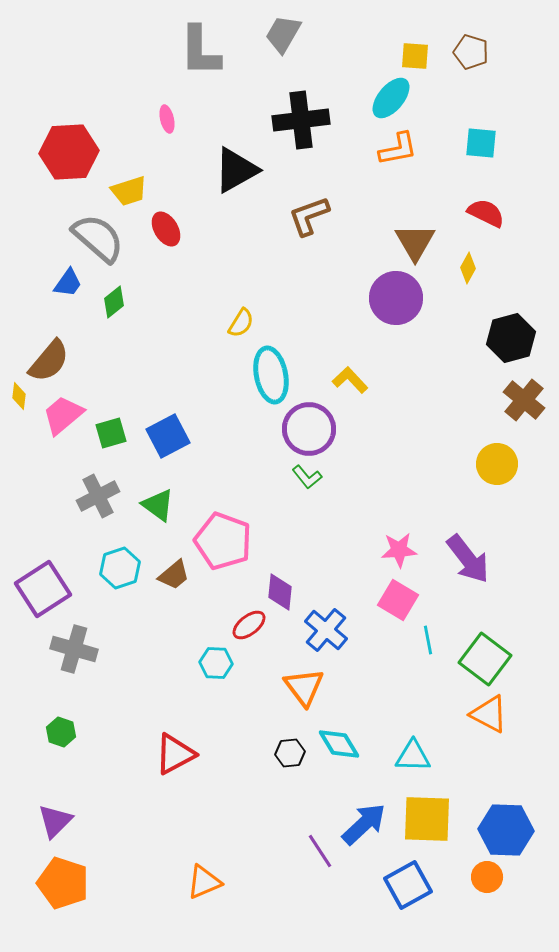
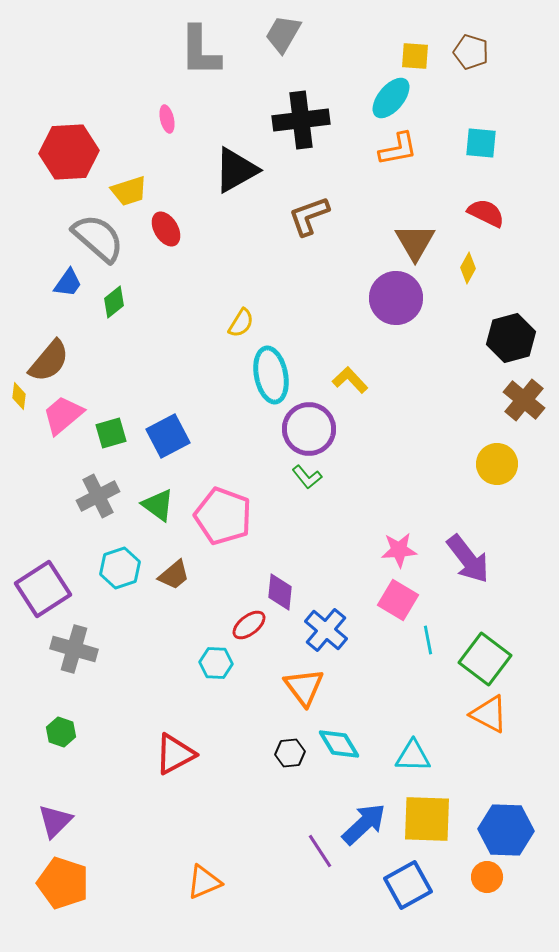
pink pentagon at (223, 541): moved 25 px up
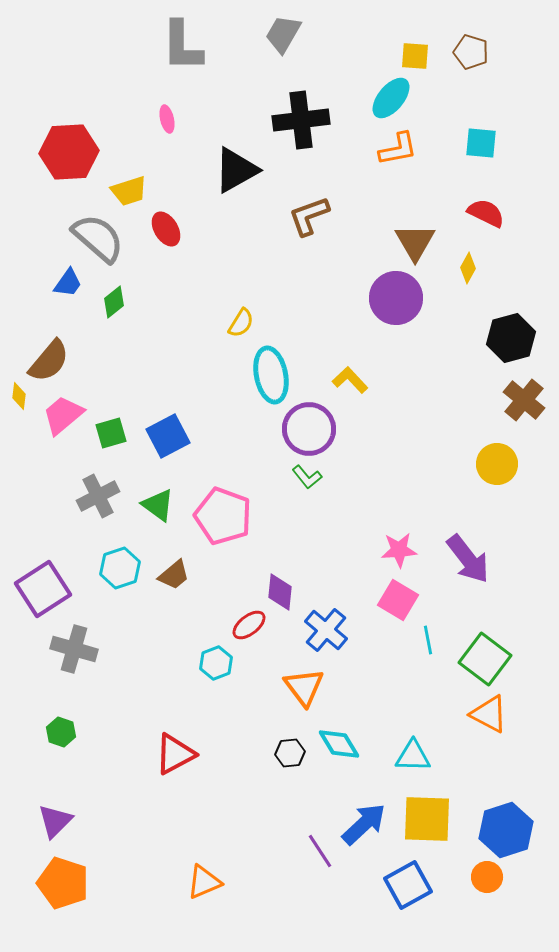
gray L-shape at (200, 51): moved 18 px left, 5 px up
cyan hexagon at (216, 663): rotated 24 degrees counterclockwise
blue hexagon at (506, 830): rotated 20 degrees counterclockwise
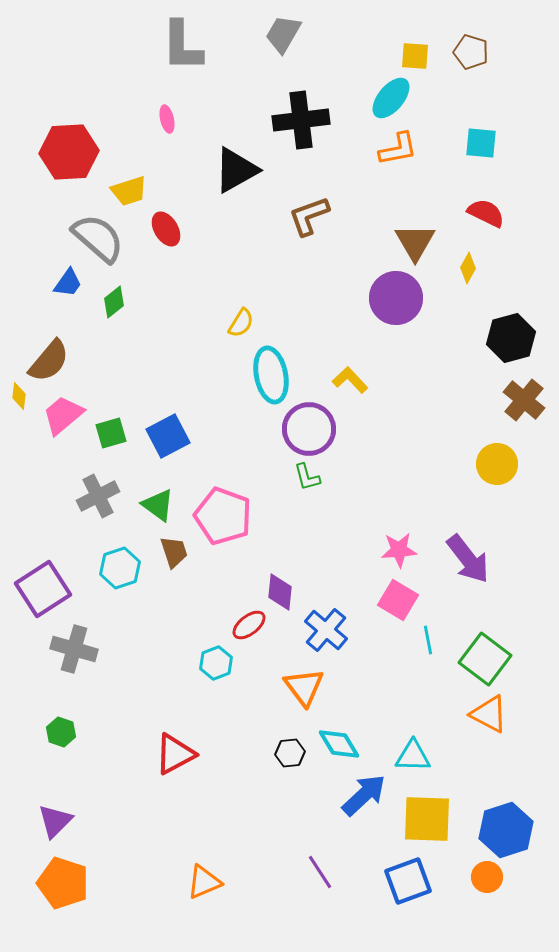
green L-shape at (307, 477): rotated 24 degrees clockwise
brown trapezoid at (174, 575): moved 23 px up; rotated 68 degrees counterclockwise
blue arrow at (364, 824): moved 29 px up
purple line at (320, 851): moved 21 px down
blue square at (408, 885): moved 4 px up; rotated 9 degrees clockwise
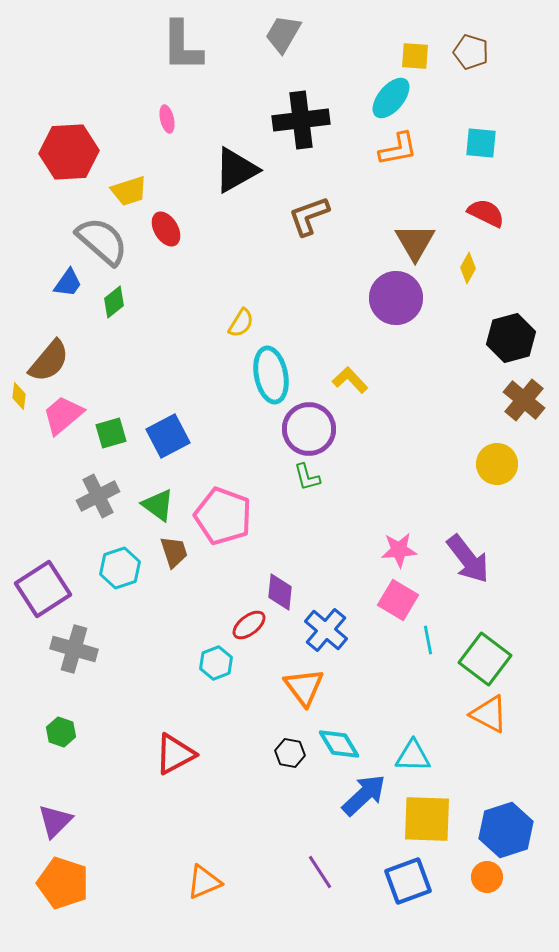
gray semicircle at (98, 238): moved 4 px right, 3 px down
black hexagon at (290, 753): rotated 16 degrees clockwise
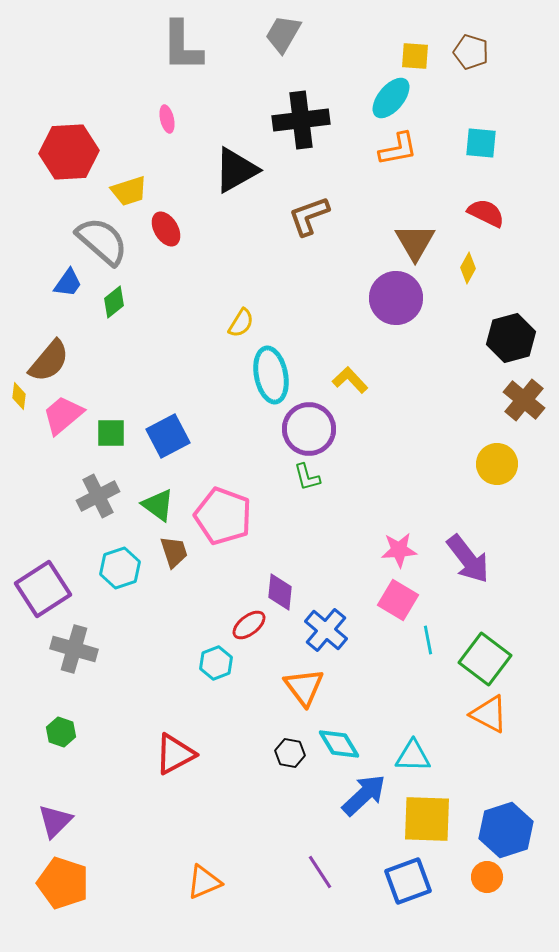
green square at (111, 433): rotated 16 degrees clockwise
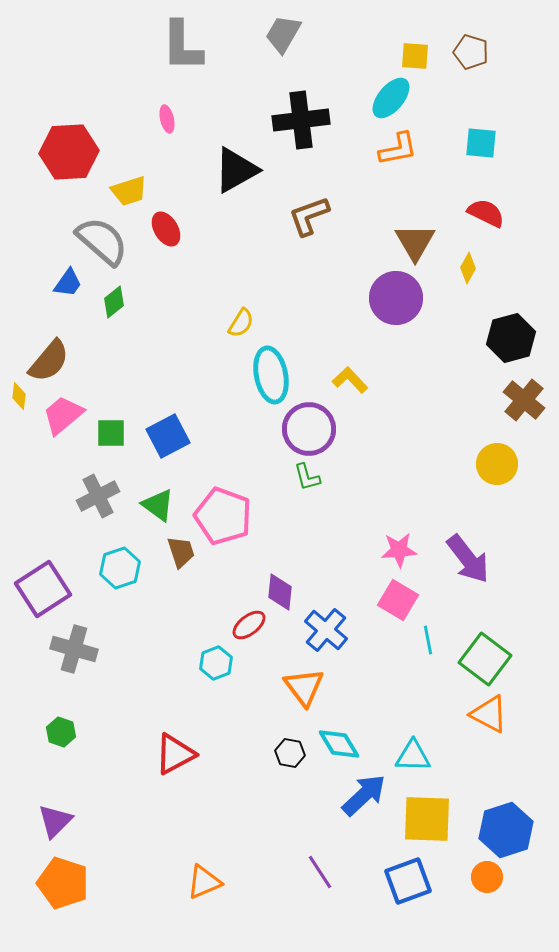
brown trapezoid at (174, 552): moved 7 px right
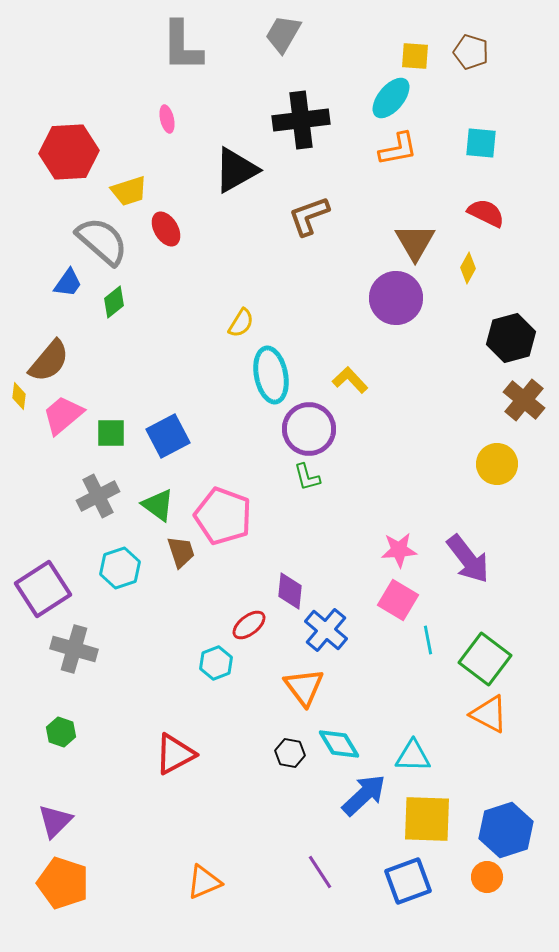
purple diamond at (280, 592): moved 10 px right, 1 px up
